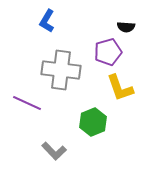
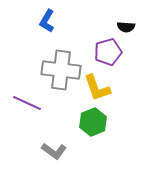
yellow L-shape: moved 23 px left
gray L-shape: rotated 10 degrees counterclockwise
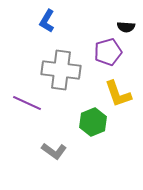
yellow L-shape: moved 21 px right, 6 px down
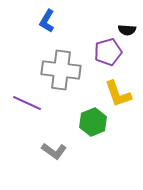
black semicircle: moved 1 px right, 3 px down
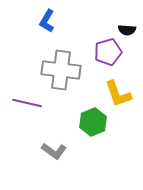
purple line: rotated 12 degrees counterclockwise
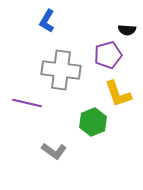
purple pentagon: moved 3 px down
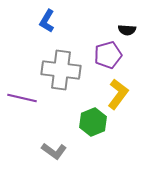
yellow L-shape: rotated 124 degrees counterclockwise
purple line: moved 5 px left, 5 px up
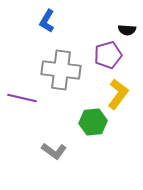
green hexagon: rotated 16 degrees clockwise
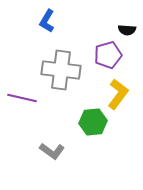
gray L-shape: moved 2 px left
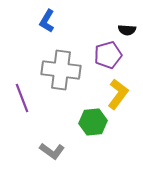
purple line: rotated 56 degrees clockwise
